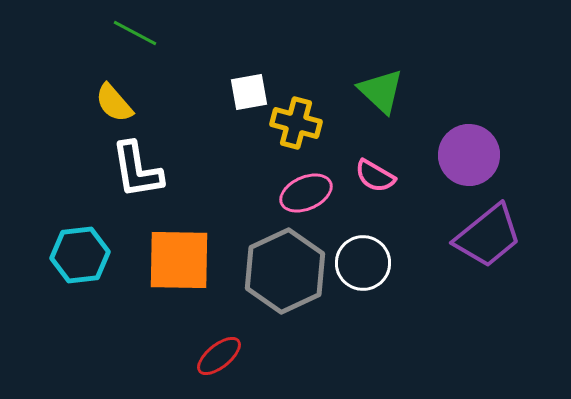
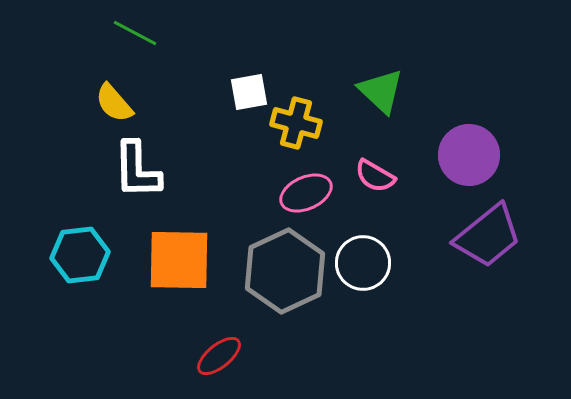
white L-shape: rotated 8 degrees clockwise
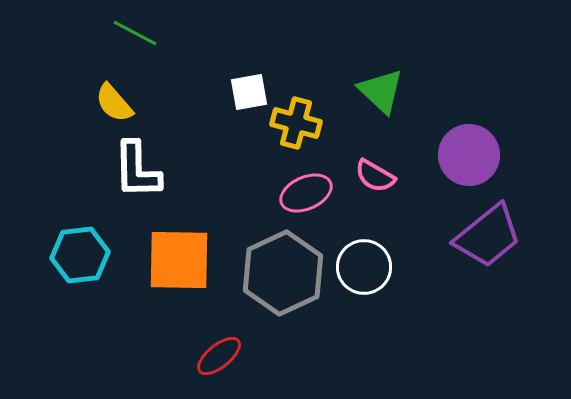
white circle: moved 1 px right, 4 px down
gray hexagon: moved 2 px left, 2 px down
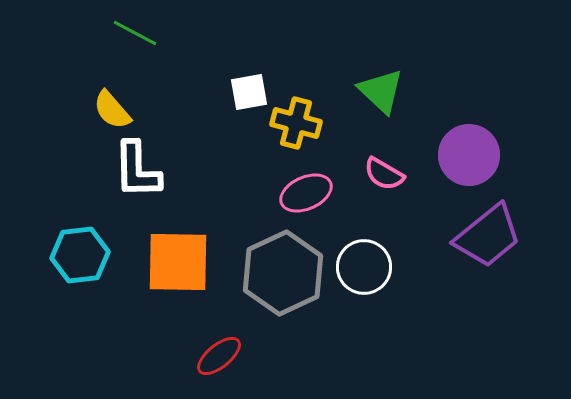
yellow semicircle: moved 2 px left, 7 px down
pink semicircle: moved 9 px right, 2 px up
orange square: moved 1 px left, 2 px down
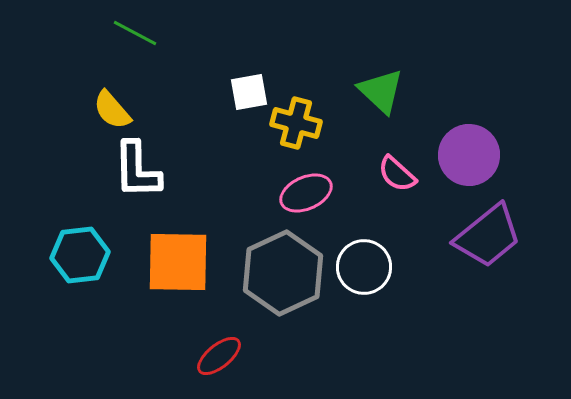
pink semicircle: moved 13 px right; rotated 12 degrees clockwise
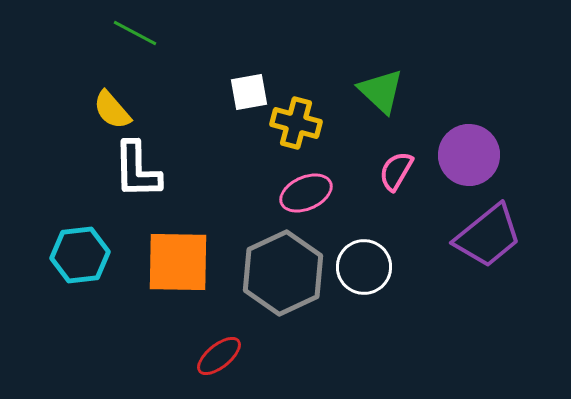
pink semicircle: moved 1 px left, 3 px up; rotated 78 degrees clockwise
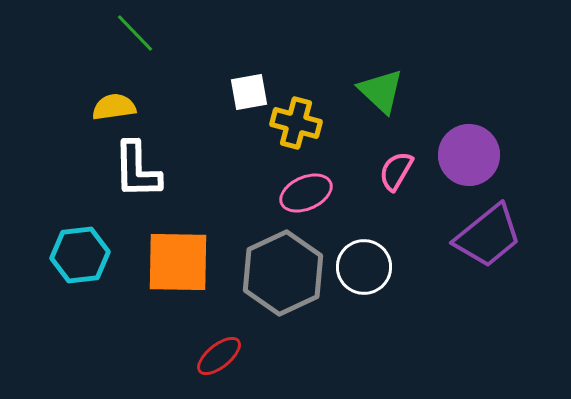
green line: rotated 18 degrees clockwise
yellow semicircle: moved 2 px right, 3 px up; rotated 123 degrees clockwise
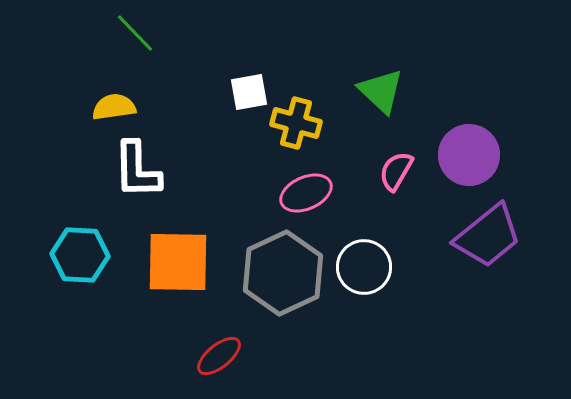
cyan hexagon: rotated 10 degrees clockwise
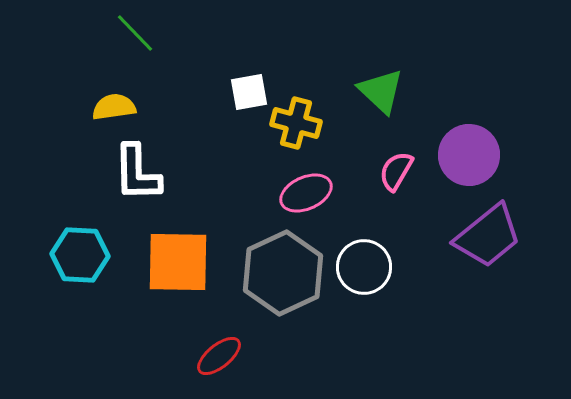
white L-shape: moved 3 px down
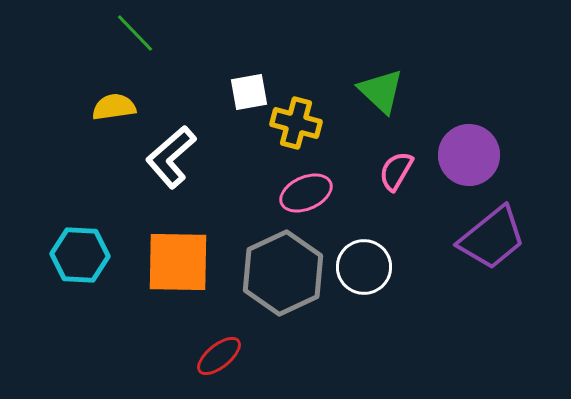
white L-shape: moved 34 px right, 16 px up; rotated 50 degrees clockwise
purple trapezoid: moved 4 px right, 2 px down
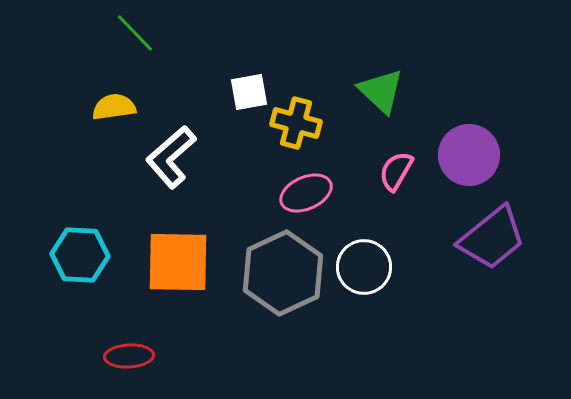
red ellipse: moved 90 px left; rotated 36 degrees clockwise
